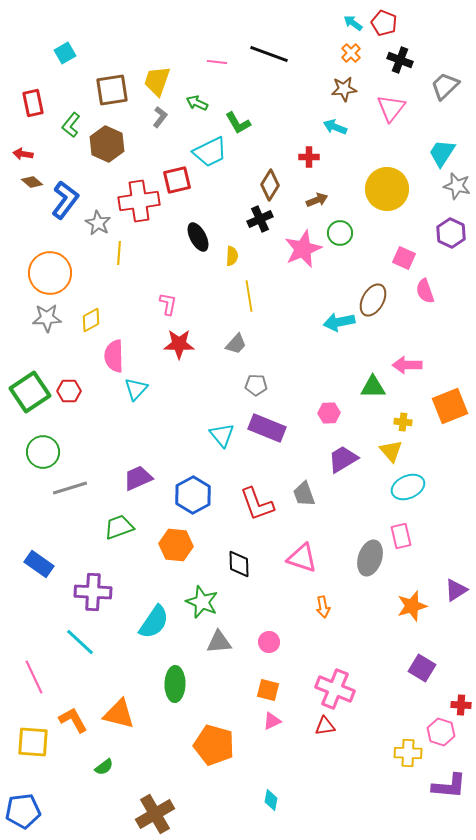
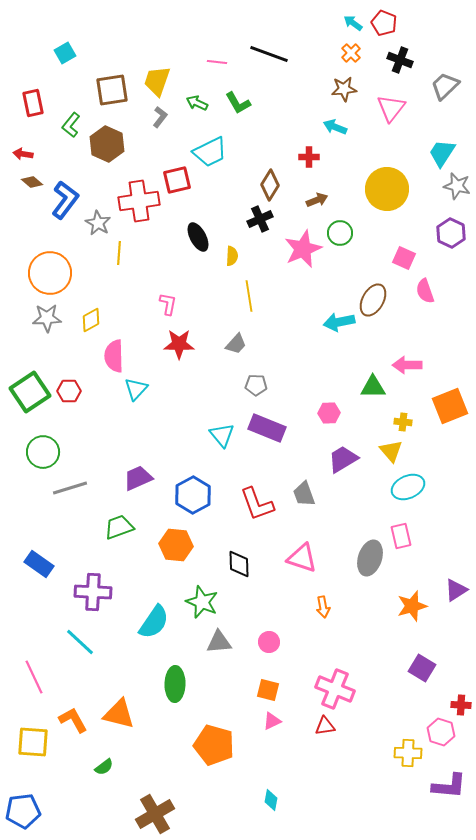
green L-shape at (238, 123): moved 20 px up
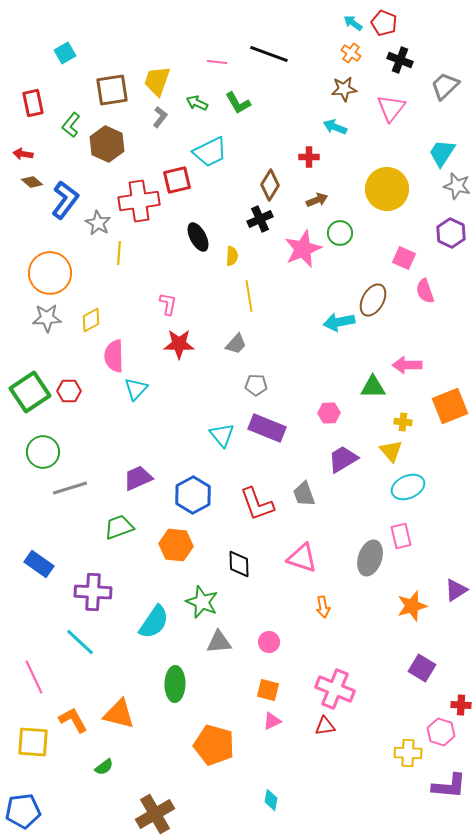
orange cross at (351, 53): rotated 12 degrees counterclockwise
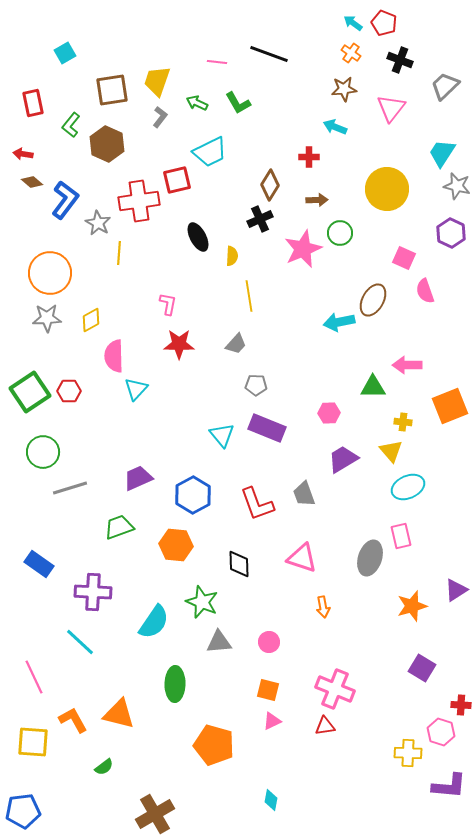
brown arrow at (317, 200): rotated 20 degrees clockwise
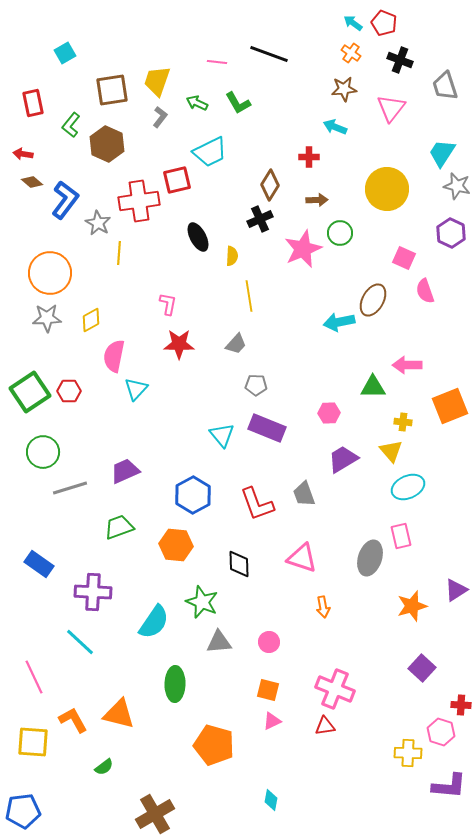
gray trapezoid at (445, 86): rotated 64 degrees counterclockwise
pink semicircle at (114, 356): rotated 12 degrees clockwise
purple trapezoid at (138, 478): moved 13 px left, 7 px up
purple square at (422, 668): rotated 12 degrees clockwise
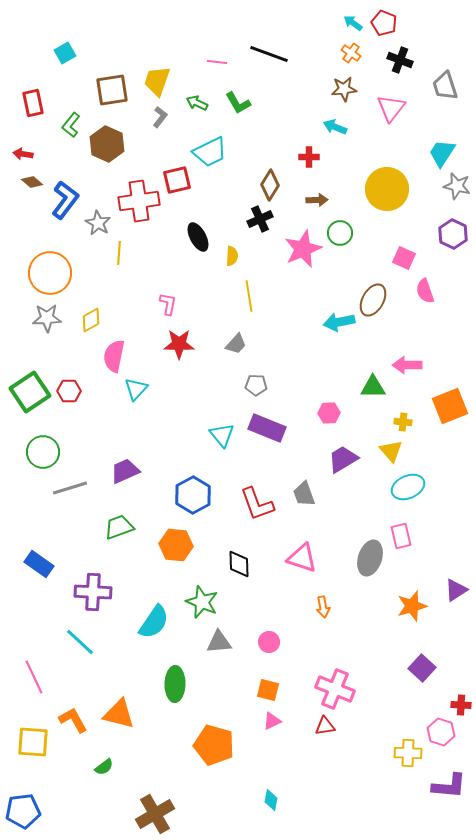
purple hexagon at (451, 233): moved 2 px right, 1 px down
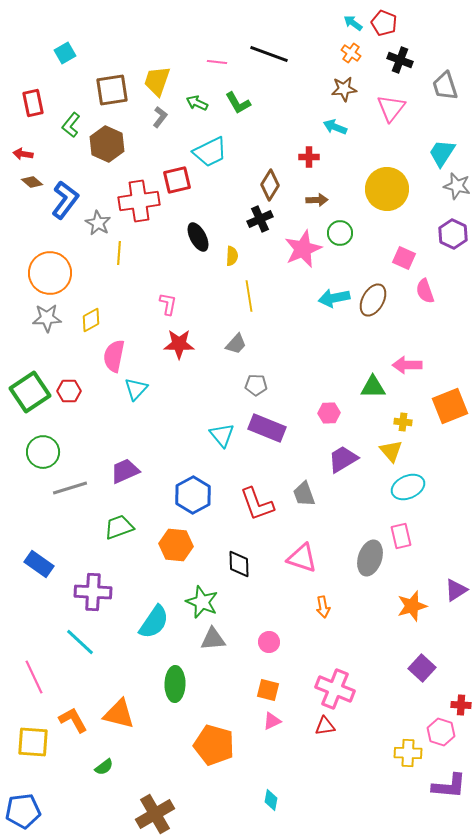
cyan arrow at (339, 322): moved 5 px left, 24 px up
gray triangle at (219, 642): moved 6 px left, 3 px up
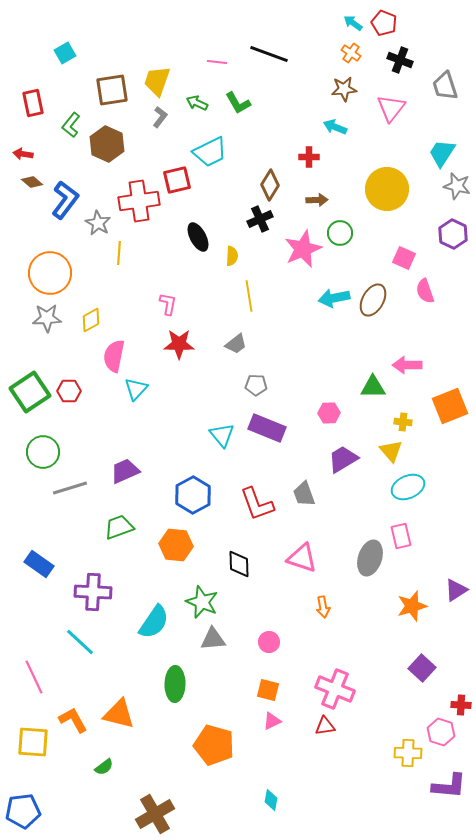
gray trapezoid at (236, 344): rotated 10 degrees clockwise
